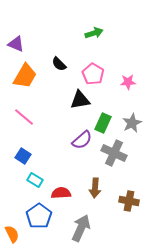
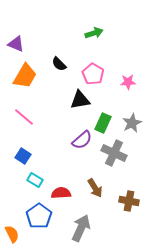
brown arrow: rotated 36 degrees counterclockwise
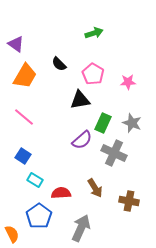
purple triangle: rotated 12 degrees clockwise
gray star: rotated 24 degrees counterclockwise
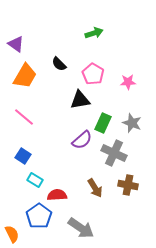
red semicircle: moved 4 px left, 2 px down
brown cross: moved 1 px left, 16 px up
gray arrow: rotated 100 degrees clockwise
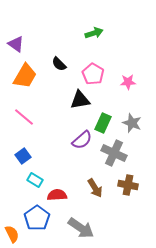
blue square: rotated 21 degrees clockwise
blue pentagon: moved 2 px left, 2 px down
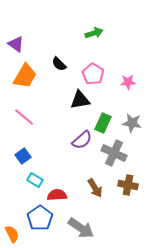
gray star: rotated 12 degrees counterclockwise
blue pentagon: moved 3 px right
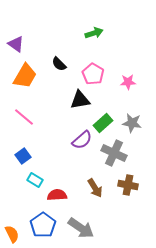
green rectangle: rotated 24 degrees clockwise
blue pentagon: moved 3 px right, 7 px down
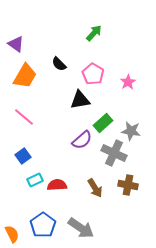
green arrow: rotated 30 degrees counterclockwise
pink star: rotated 28 degrees counterclockwise
gray star: moved 1 px left, 8 px down
cyan rectangle: rotated 56 degrees counterclockwise
red semicircle: moved 10 px up
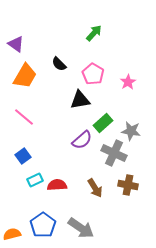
orange semicircle: rotated 78 degrees counterclockwise
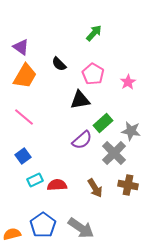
purple triangle: moved 5 px right, 3 px down
gray cross: rotated 20 degrees clockwise
